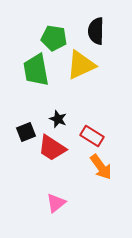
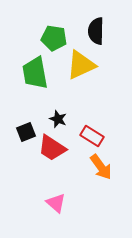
green trapezoid: moved 1 px left, 3 px down
pink triangle: rotated 40 degrees counterclockwise
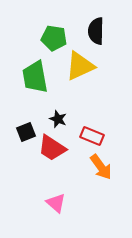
yellow triangle: moved 1 px left, 1 px down
green trapezoid: moved 4 px down
red rectangle: rotated 10 degrees counterclockwise
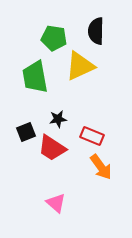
black star: rotated 30 degrees counterclockwise
